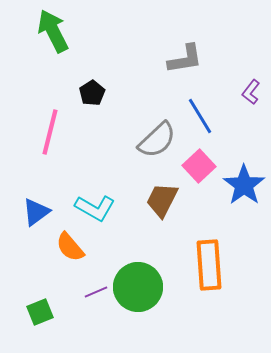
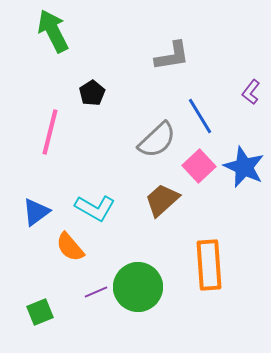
gray L-shape: moved 13 px left, 3 px up
blue star: moved 18 px up; rotated 12 degrees counterclockwise
brown trapezoid: rotated 21 degrees clockwise
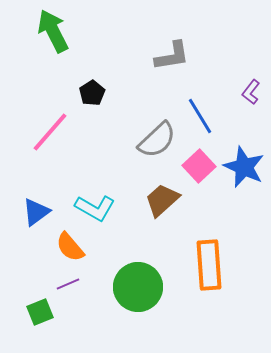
pink line: rotated 27 degrees clockwise
purple line: moved 28 px left, 8 px up
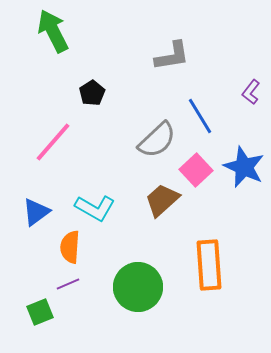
pink line: moved 3 px right, 10 px down
pink square: moved 3 px left, 4 px down
orange semicircle: rotated 44 degrees clockwise
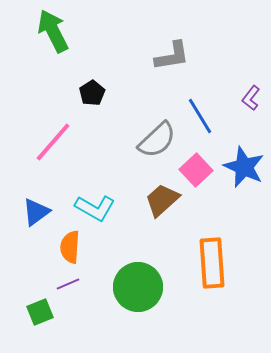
purple L-shape: moved 6 px down
orange rectangle: moved 3 px right, 2 px up
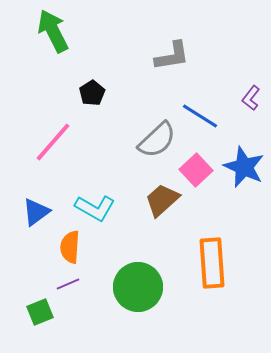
blue line: rotated 27 degrees counterclockwise
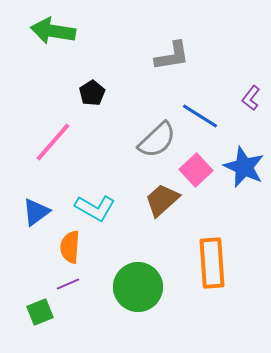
green arrow: rotated 54 degrees counterclockwise
